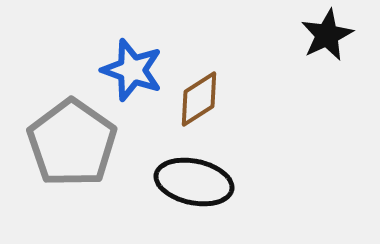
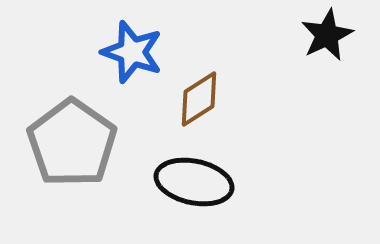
blue star: moved 18 px up
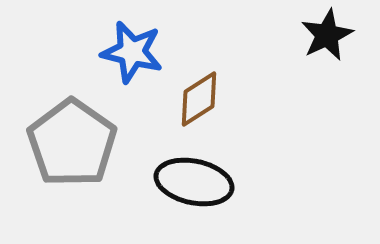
blue star: rotated 6 degrees counterclockwise
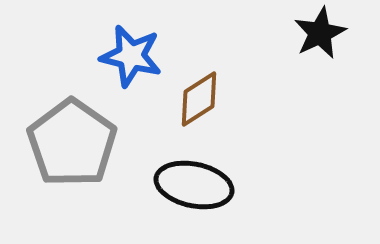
black star: moved 7 px left, 2 px up
blue star: moved 1 px left, 4 px down
black ellipse: moved 3 px down
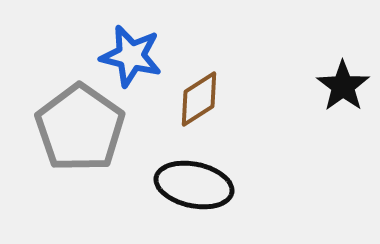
black star: moved 23 px right, 53 px down; rotated 10 degrees counterclockwise
gray pentagon: moved 8 px right, 15 px up
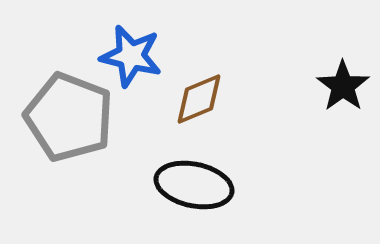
brown diamond: rotated 10 degrees clockwise
gray pentagon: moved 11 px left, 11 px up; rotated 14 degrees counterclockwise
